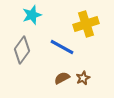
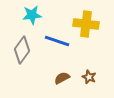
cyan star: rotated 12 degrees clockwise
yellow cross: rotated 25 degrees clockwise
blue line: moved 5 px left, 6 px up; rotated 10 degrees counterclockwise
brown star: moved 6 px right, 1 px up; rotated 24 degrees counterclockwise
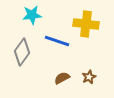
gray diamond: moved 2 px down
brown star: rotated 24 degrees clockwise
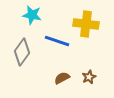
cyan star: rotated 18 degrees clockwise
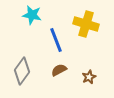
yellow cross: rotated 10 degrees clockwise
blue line: moved 1 px left, 1 px up; rotated 50 degrees clockwise
gray diamond: moved 19 px down
brown semicircle: moved 3 px left, 8 px up
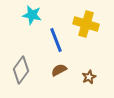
gray diamond: moved 1 px left, 1 px up
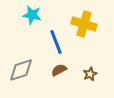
yellow cross: moved 2 px left
blue line: moved 2 px down
gray diamond: rotated 36 degrees clockwise
brown star: moved 1 px right, 3 px up
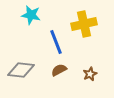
cyan star: moved 1 px left
yellow cross: rotated 30 degrees counterclockwise
gray diamond: rotated 24 degrees clockwise
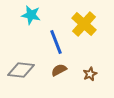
yellow cross: rotated 35 degrees counterclockwise
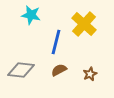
blue line: rotated 35 degrees clockwise
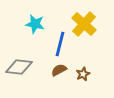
cyan star: moved 4 px right, 9 px down
blue line: moved 4 px right, 2 px down
gray diamond: moved 2 px left, 3 px up
brown star: moved 7 px left
